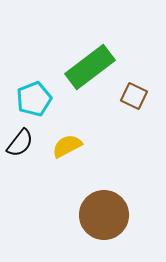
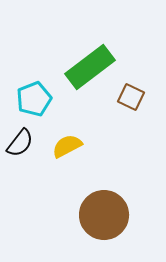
brown square: moved 3 px left, 1 px down
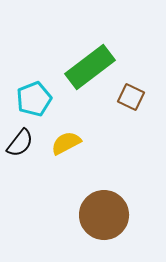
yellow semicircle: moved 1 px left, 3 px up
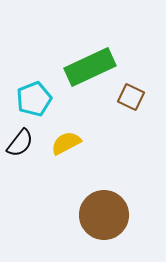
green rectangle: rotated 12 degrees clockwise
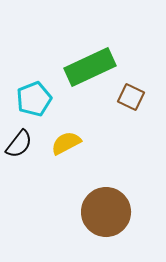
black semicircle: moved 1 px left, 1 px down
brown circle: moved 2 px right, 3 px up
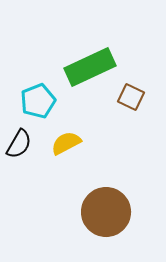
cyan pentagon: moved 4 px right, 2 px down
black semicircle: rotated 8 degrees counterclockwise
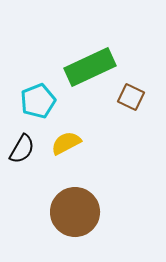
black semicircle: moved 3 px right, 5 px down
brown circle: moved 31 px left
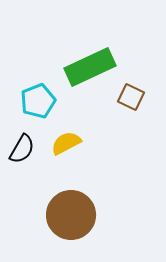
brown circle: moved 4 px left, 3 px down
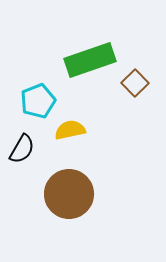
green rectangle: moved 7 px up; rotated 6 degrees clockwise
brown square: moved 4 px right, 14 px up; rotated 20 degrees clockwise
yellow semicircle: moved 4 px right, 13 px up; rotated 16 degrees clockwise
brown circle: moved 2 px left, 21 px up
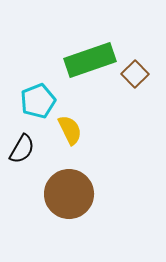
brown square: moved 9 px up
yellow semicircle: rotated 76 degrees clockwise
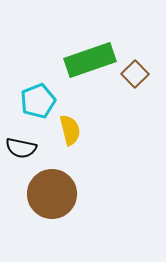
yellow semicircle: rotated 12 degrees clockwise
black semicircle: moved 1 px left, 1 px up; rotated 72 degrees clockwise
brown circle: moved 17 px left
